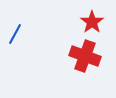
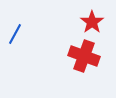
red cross: moved 1 px left
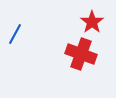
red cross: moved 3 px left, 2 px up
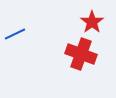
blue line: rotated 35 degrees clockwise
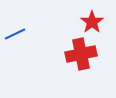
red cross: rotated 32 degrees counterclockwise
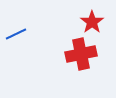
blue line: moved 1 px right
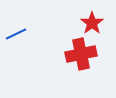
red star: moved 1 px down
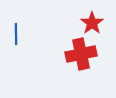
blue line: rotated 65 degrees counterclockwise
